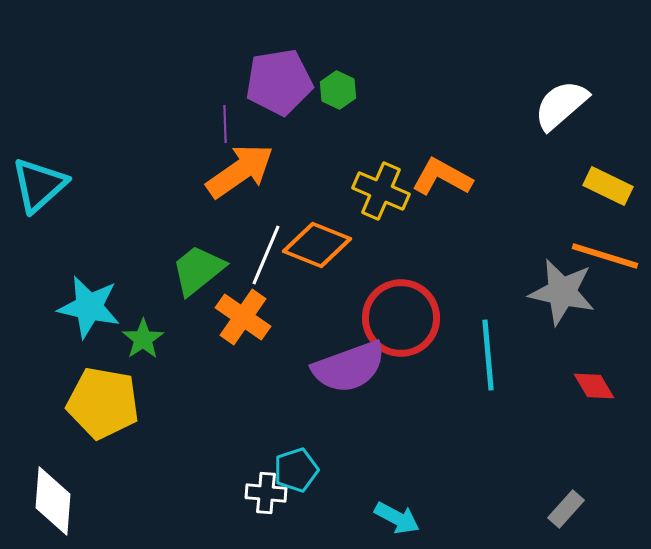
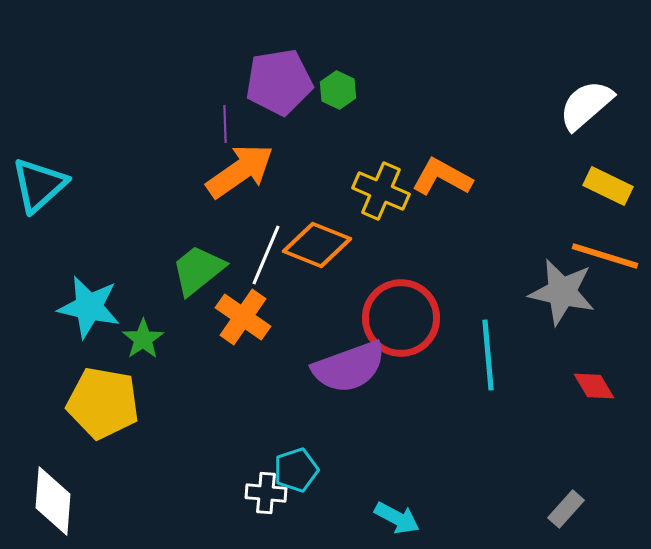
white semicircle: moved 25 px right
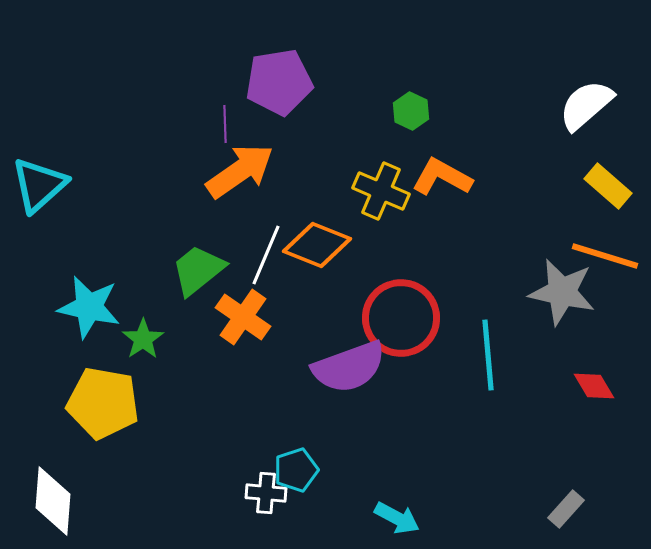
green hexagon: moved 73 px right, 21 px down
yellow rectangle: rotated 15 degrees clockwise
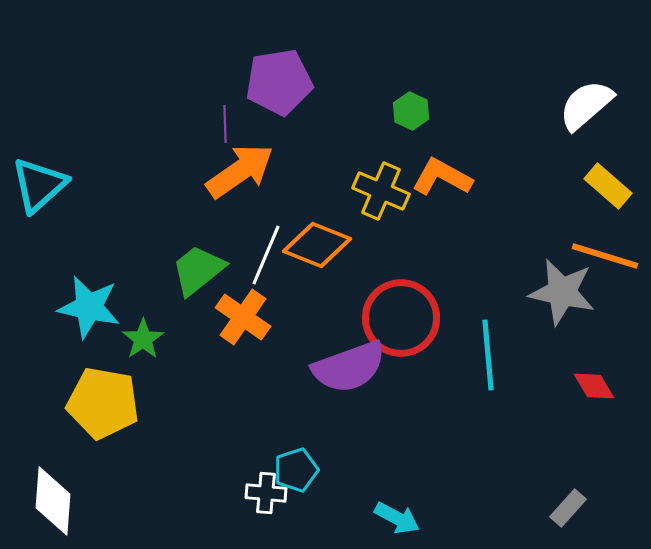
gray rectangle: moved 2 px right, 1 px up
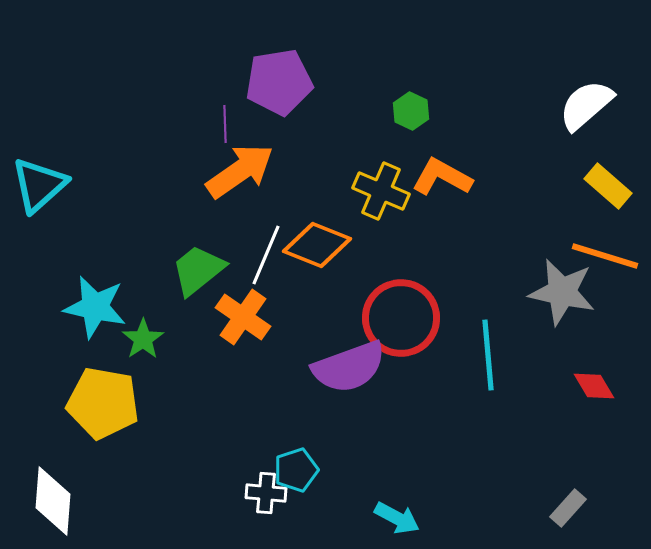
cyan star: moved 6 px right
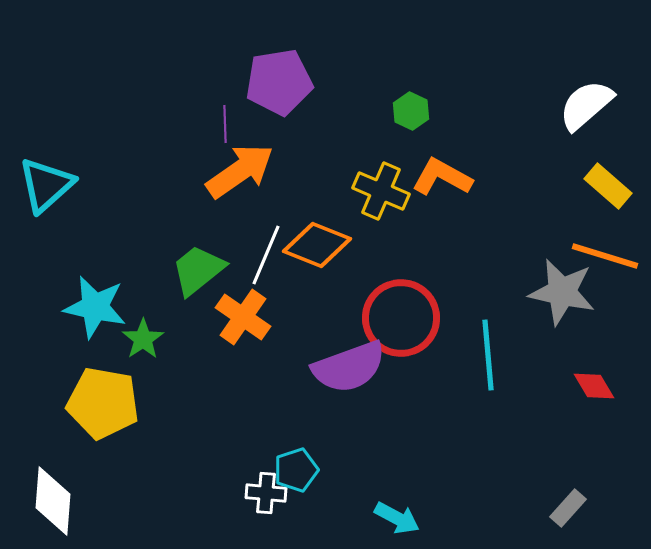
cyan triangle: moved 7 px right
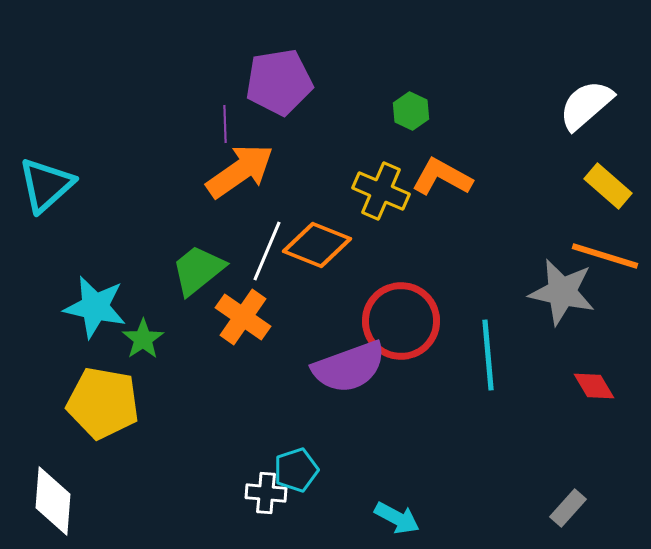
white line: moved 1 px right, 4 px up
red circle: moved 3 px down
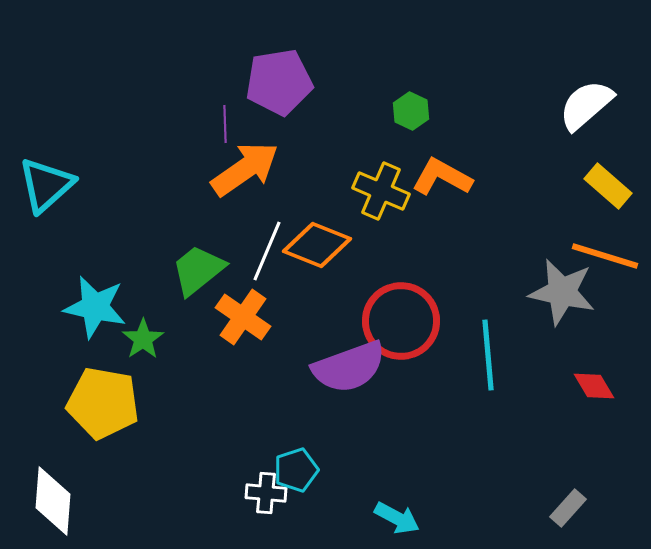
orange arrow: moved 5 px right, 2 px up
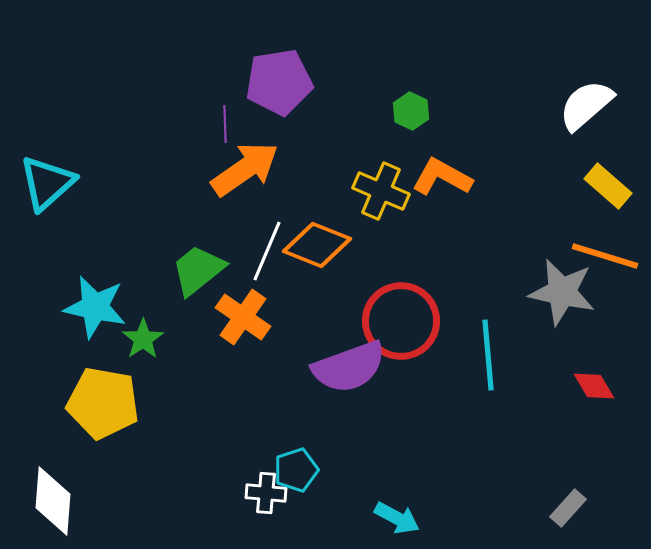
cyan triangle: moved 1 px right, 2 px up
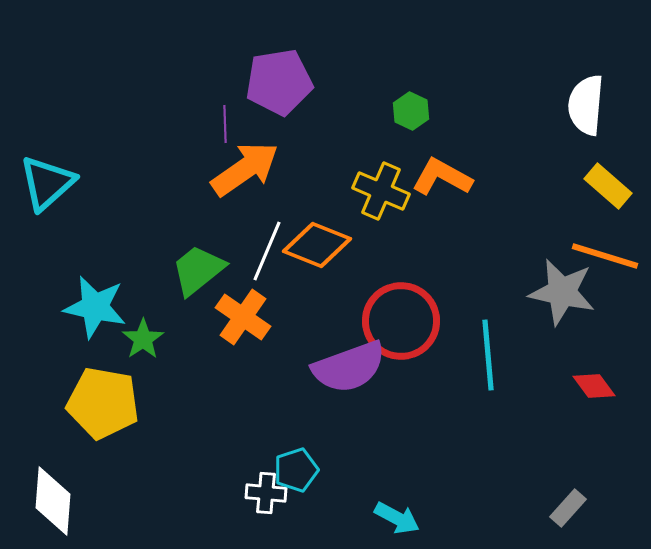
white semicircle: rotated 44 degrees counterclockwise
red diamond: rotated 6 degrees counterclockwise
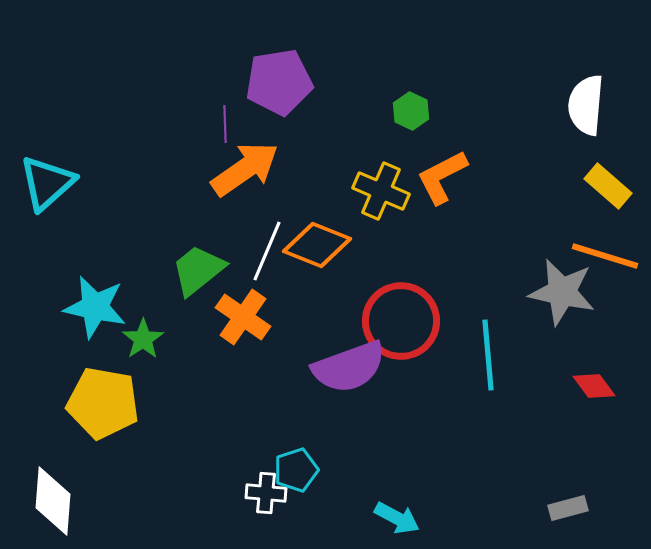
orange L-shape: rotated 56 degrees counterclockwise
gray rectangle: rotated 33 degrees clockwise
